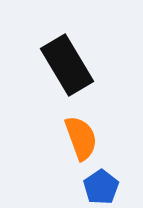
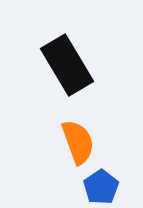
orange semicircle: moved 3 px left, 4 px down
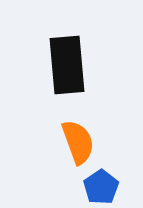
black rectangle: rotated 26 degrees clockwise
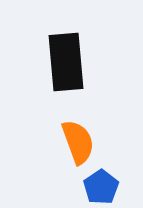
black rectangle: moved 1 px left, 3 px up
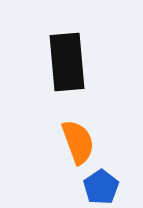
black rectangle: moved 1 px right
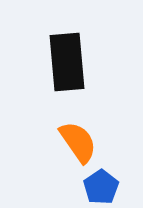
orange semicircle: rotated 15 degrees counterclockwise
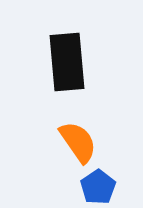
blue pentagon: moved 3 px left
